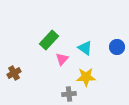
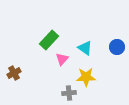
gray cross: moved 1 px up
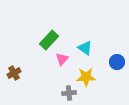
blue circle: moved 15 px down
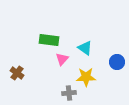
green rectangle: rotated 54 degrees clockwise
brown cross: moved 3 px right; rotated 24 degrees counterclockwise
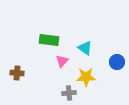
pink triangle: moved 2 px down
brown cross: rotated 32 degrees counterclockwise
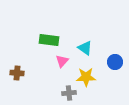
blue circle: moved 2 px left
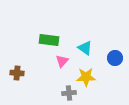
blue circle: moved 4 px up
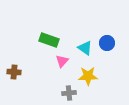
green rectangle: rotated 12 degrees clockwise
blue circle: moved 8 px left, 15 px up
brown cross: moved 3 px left, 1 px up
yellow star: moved 2 px right, 1 px up
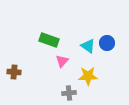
cyan triangle: moved 3 px right, 2 px up
